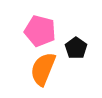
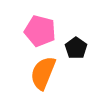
orange semicircle: moved 4 px down
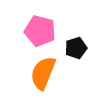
black pentagon: rotated 20 degrees clockwise
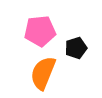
pink pentagon: rotated 20 degrees counterclockwise
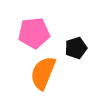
pink pentagon: moved 6 px left, 2 px down
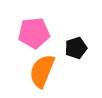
orange semicircle: moved 1 px left, 2 px up
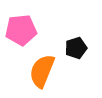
pink pentagon: moved 13 px left, 3 px up
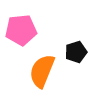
black pentagon: moved 4 px down
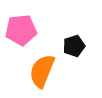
black pentagon: moved 2 px left, 6 px up
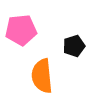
orange semicircle: moved 5 px down; rotated 28 degrees counterclockwise
